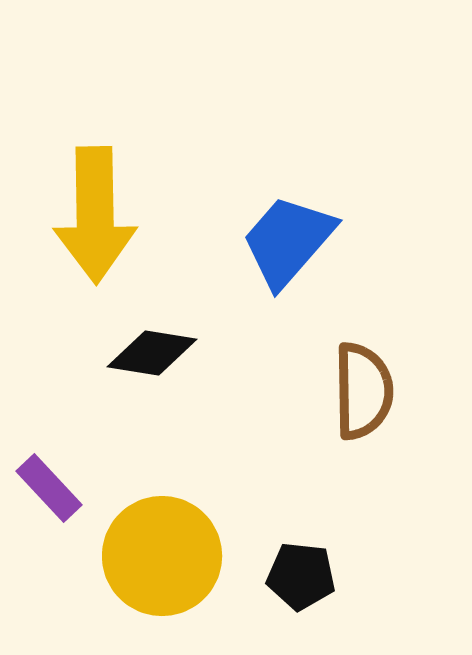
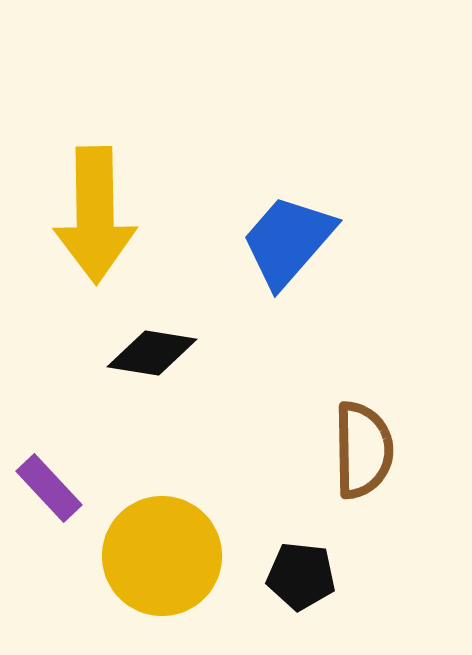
brown semicircle: moved 59 px down
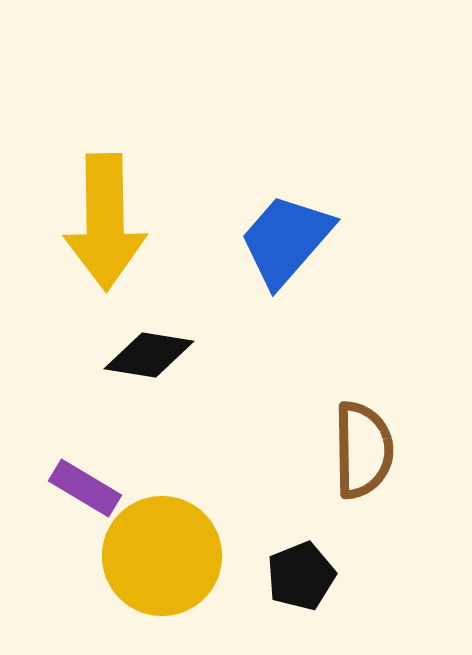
yellow arrow: moved 10 px right, 7 px down
blue trapezoid: moved 2 px left, 1 px up
black diamond: moved 3 px left, 2 px down
purple rectangle: moved 36 px right; rotated 16 degrees counterclockwise
black pentagon: rotated 28 degrees counterclockwise
